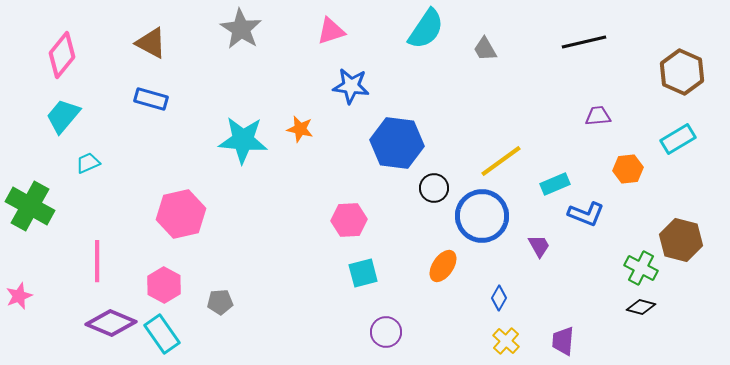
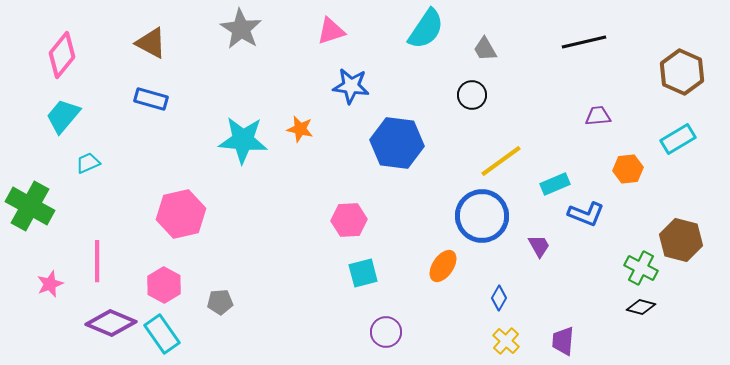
black circle at (434, 188): moved 38 px right, 93 px up
pink star at (19, 296): moved 31 px right, 12 px up
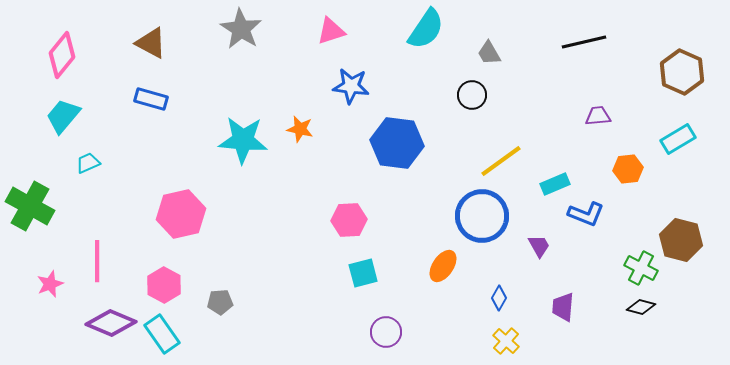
gray trapezoid at (485, 49): moved 4 px right, 4 px down
purple trapezoid at (563, 341): moved 34 px up
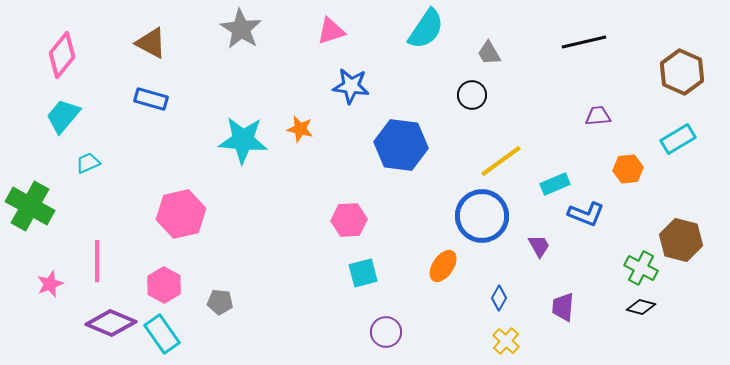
blue hexagon at (397, 143): moved 4 px right, 2 px down
gray pentagon at (220, 302): rotated 10 degrees clockwise
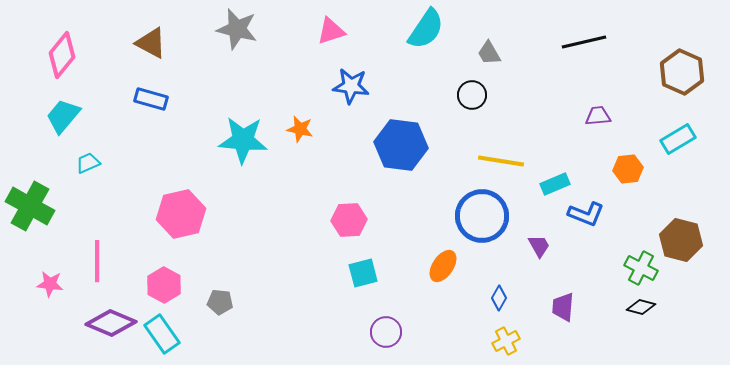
gray star at (241, 29): moved 4 px left; rotated 18 degrees counterclockwise
yellow line at (501, 161): rotated 45 degrees clockwise
pink star at (50, 284): rotated 28 degrees clockwise
yellow cross at (506, 341): rotated 20 degrees clockwise
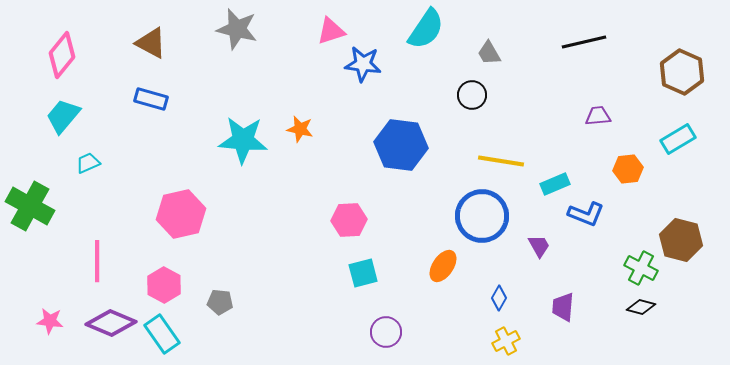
blue star at (351, 86): moved 12 px right, 22 px up
pink star at (50, 284): moved 37 px down
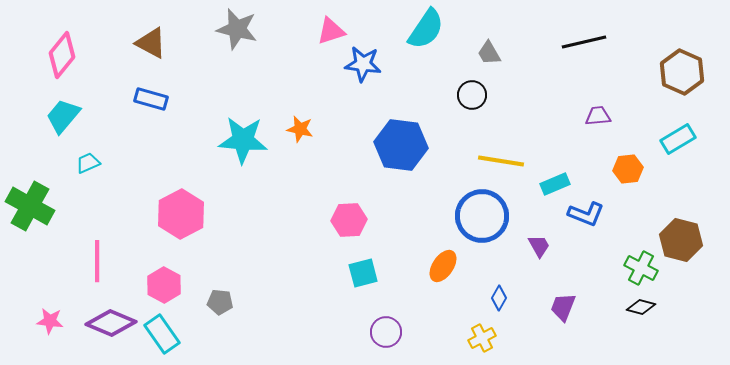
pink hexagon at (181, 214): rotated 15 degrees counterclockwise
purple trapezoid at (563, 307): rotated 16 degrees clockwise
yellow cross at (506, 341): moved 24 px left, 3 px up
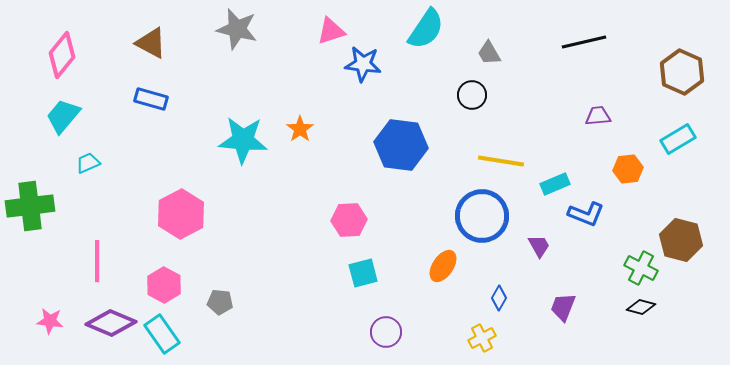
orange star at (300, 129): rotated 24 degrees clockwise
green cross at (30, 206): rotated 36 degrees counterclockwise
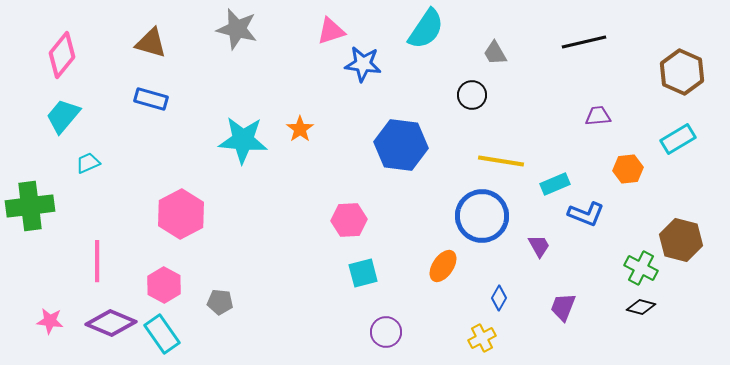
brown triangle at (151, 43): rotated 12 degrees counterclockwise
gray trapezoid at (489, 53): moved 6 px right
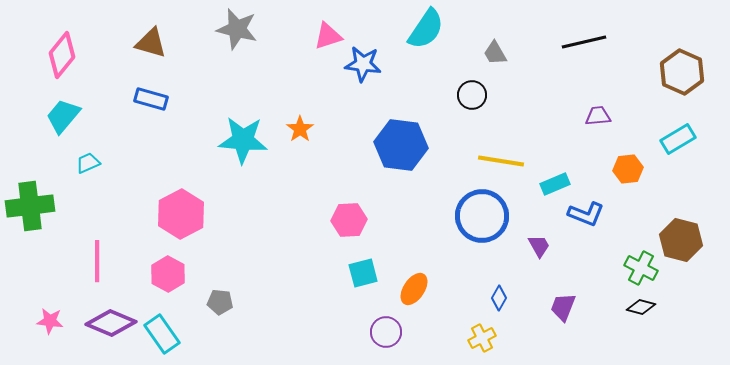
pink triangle at (331, 31): moved 3 px left, 5 px down
orange ellipse at (443, 266): moved 29 px left, 23 px down
pink hexagon at (164, 285): moved 4 px right, 11 px up
